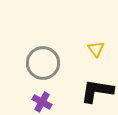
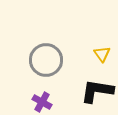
yellow triangle: moved 6 px right, 5 px down
gray circle: moved 3 px right, 3 px up
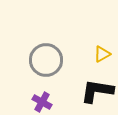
yellow triangle: rotated 36 degrees clockwise
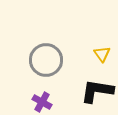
yellow triangle: rotated 36 degrees counterclockwise
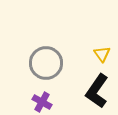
gray circle: moved 3 px down
black L-shape: rotated 64 degrees counterclockwise
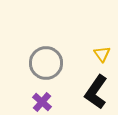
black L-shape: moved 1 px left, 1 px down
purple cross: rotated 12 degrees clockwise
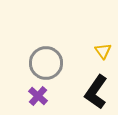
yellow triangle: moved 1 px right, 3 px up
purple cross: moved 4 px left, 6 px up
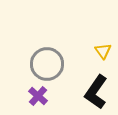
gray circle: moved 1 px right, 1 px down
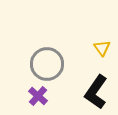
yellow triangle: moved 1 px left, 3 px up
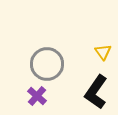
yellow triangle: moved 1 px right, 4 px down
purple cross: moved 1 px left
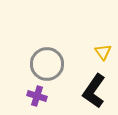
black L-shape: moved 2 px left, 1 px up
purple cross: rotated 24 degrees counterclockwise
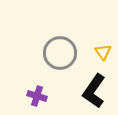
gray circle: moved 13 px right, 11 px up
